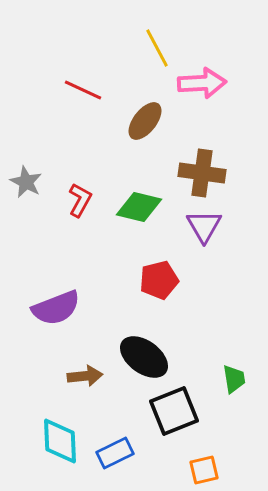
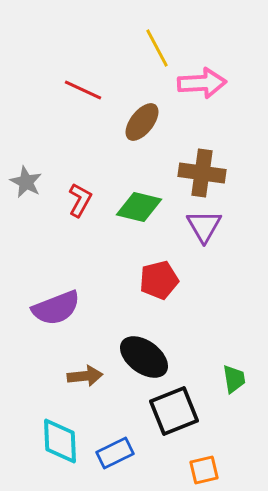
brown ellipse: moved 3 px left, 1 px down
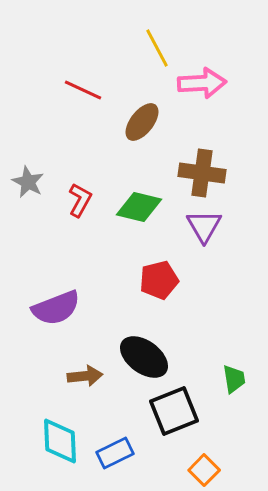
gray star: moved 2 px right
orange square: rotated 32 degrees counterclockwise
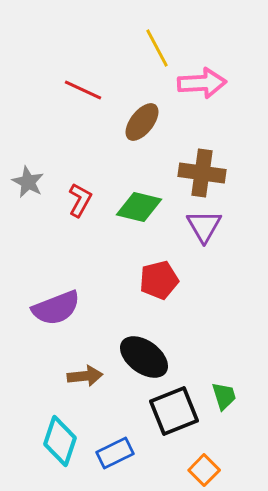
green trapezoid: moved 10 px left, 17 px down; rotated 8 degrees counterclockwise
cyan diamond: rotated 21 degrees clockwise
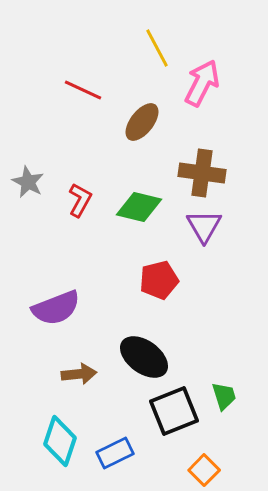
pink arrow: rotated 60 degrees counterclockwise
brown arrow: moved 6 px left, 2 px up
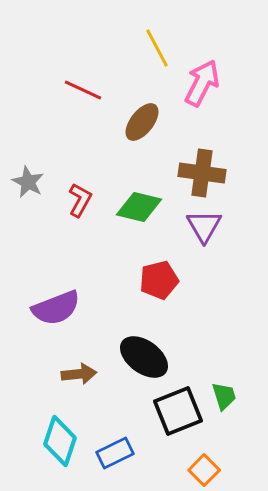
black square: moved 4 px right
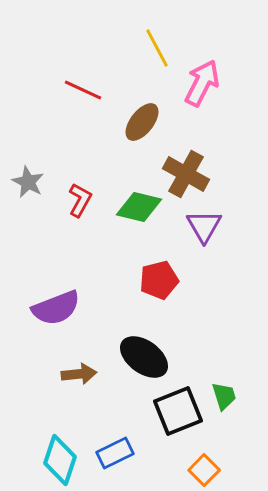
brown cross: moved 16 px left, 1 px down; rotated 21 degrees clockwise
cyan diamond: moved 19 px down
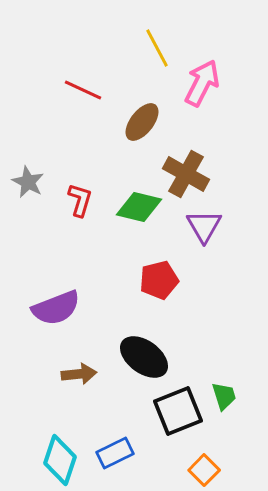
red L-shape: rotated 12 degrees counterclockwise
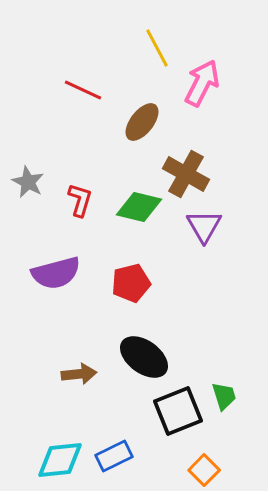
red pentagon: moved 28 px left, 3 px down
purple semicircle: moved 35 px up; rotated 6 degrees clockwise
blue rectangle: moved 1 px left, 3 px down
cyan diamond: rotated 66 degrees clockwise
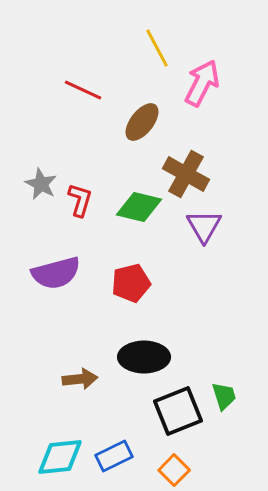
gray star: moved 13 px right, 2 px down
black ellipse: rotated 36 degrees counterclockwise
brown arrow: moved 1 px right, 5 px down
cyan diamond: moved 3 px up
orange square: moved 30 px left
